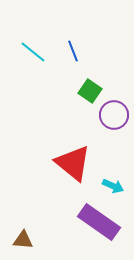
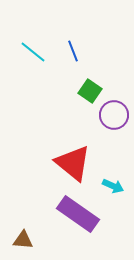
purple rectangle: moved 21 px left, 8 px up
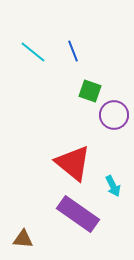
green square: rotated 15 degrees counterclockwise
cyan arrow: rotated 40 degrees clockwise
brown triangle: moved 1 px up
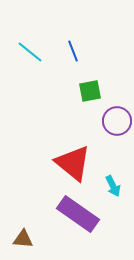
cyan line: moved 3 px left
green square: rotated 30 degrees counterclockwise
purple circle: moved 3 px right, 6 px down
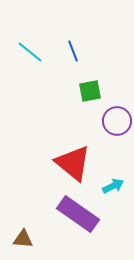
cyan arrow: rotated 90 degrees counterclockwise
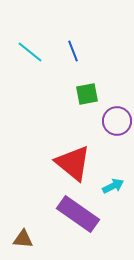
green square: moved 3 px left, 3 px down
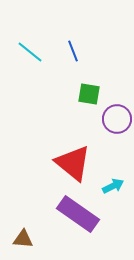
green square: moved 2 px right; rotated 20 degrees clockwise
purple circle: moved 2 px up
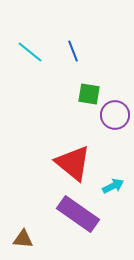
purple circle: moved 2 px left, 4 px up
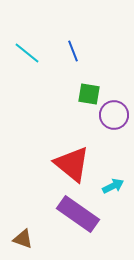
cyan line: moved 3 px left, 1 px down
purple circle: moved 1 px left
red triangle: moved 1 px left, 1 px down
brown triangle: rotated 15 degrees clockwise
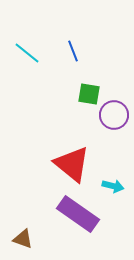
cyan arrow: rotated 40 degrees clockwise
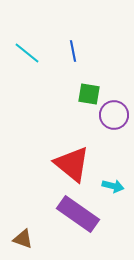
blue line: rotated 10 degrees clockwise
